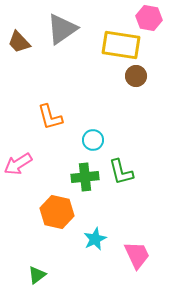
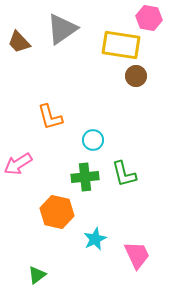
green L-shape: moved 3 px right, 2 px down
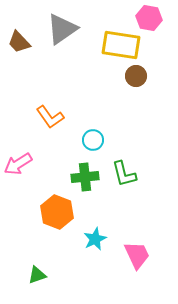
orange L-shape: rotated 20 degrees counterclockwise
orange hexagon: rotated 8 degrees clockwise
green triangle: rotated 18 degrees clockwise
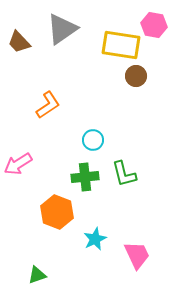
pink hexagon: moved 5 px right, 7 px down
orange L-shape: moved 2 px left, 12 px up; rotated 88 degrees counterclockwise
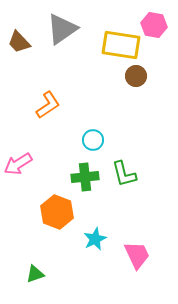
green triangle: moved 2 px left, 1 px up
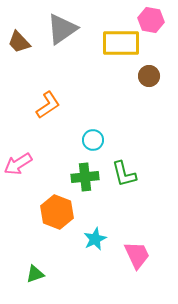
pink hexagon: moved 3 px left, 5 px up
yellow rectangle: moved 2 px up; rotated 9 degrees counterclockwise
brown circle: moved 13 px right
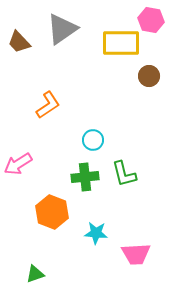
orange hexagon: moved 5 px left
cyan star: moved 1 px right, 6 px up; rotated 30 degrees clockwise
pink trapezoid: moved 1 px left, 1 px up; rotated 112 degrees clockwise
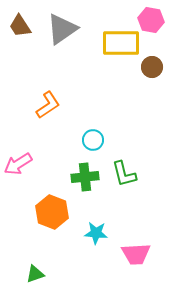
brown trapezoid: moved 1 px right, 16 px up; rotated 10 degrees clockwise
brown circle: moved 3 px right, 9 px up
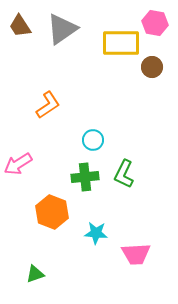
pink hexagon: moved 4 px right, 3 px down
green L-shape: rotated 40 degrees clockwise
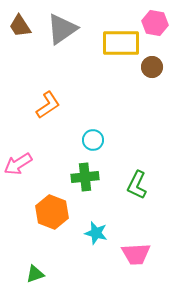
green L-shape: moved 13 px right, 11 px down
cyan star: rotated 10 degrees clockwise
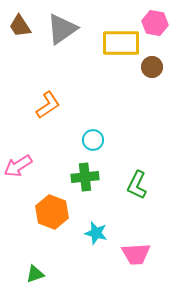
pink arrow: moved 2 px down
